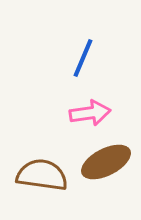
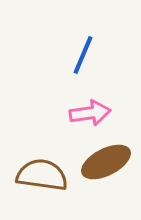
blue line: moved 3 px up
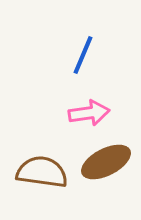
pink arrow: moved 1 px left
brown semicircle: moved 3 px up
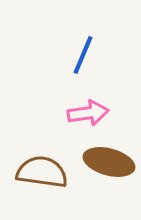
pink arrow: moved 1 px left
brown ellipse: moved 3 px right; rotated 42 degrees clockwise
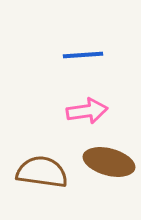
blue line: rotated 63 degrees clockwise
pink arrow: moved 1 px left, 2 px up
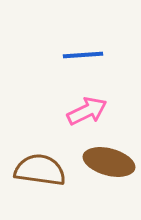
pink arrow: rotated 18 degrees counterclockwise
brown semicircle: moved 2 px left, 2 px up
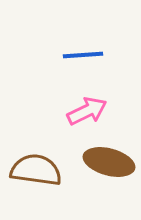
brown semicircle: moved 4 px left
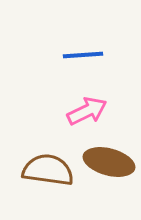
brown semicircle: moved 12 px right
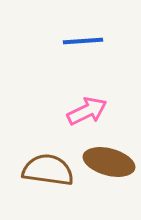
blue line: moved 14 px up
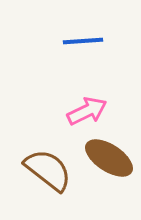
brown ellipse: moved 4 px up; rotated 18 degrees clockwise
brown semicircle: rotated 30 degrees clockwise
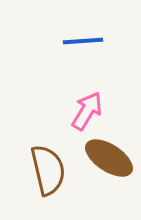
pink arrow: rotated 33 degrees counterclockwise
brown semicircle: rotated 39 degrees clockwise
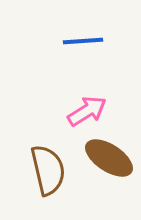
pink arrow: rotated 27 degrees clockwise
